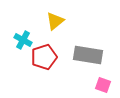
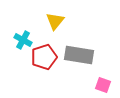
yellow triangle: rotated 12 degrees counterclockwise
gray rectangle: moved 9 px left
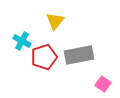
cyan cross: moved 1 px left, 1 px down
gray rectangle: rotated 20 degrees counterclockwise
pink square: moved 1 px up; rotated 14 degrees clockwise
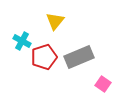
gray rectangle: moved 2 px down; rotated 12 degrees counterclockwise
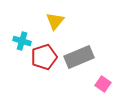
cyan cross: rotated 12 degrees counterclockwise
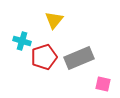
yellow triangle: moved 1 px left, 1 px up
gray rectangle: moved 1 px down
pink square: rotated 21 degrees counterclockwise
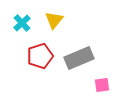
cyan cross: moved 18 px up; rotated 30 degrees clockwise
red pentagon: moved 4 px left, 1 px up
pink square: moved 1 px left, 1 px down; rotated 21 degrees counterclockwise
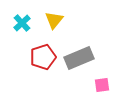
red pentagon: moved 3 px right, 1 px down
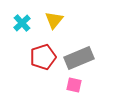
pink square: moved 28 px left; rotated 21 degrees clockwise
